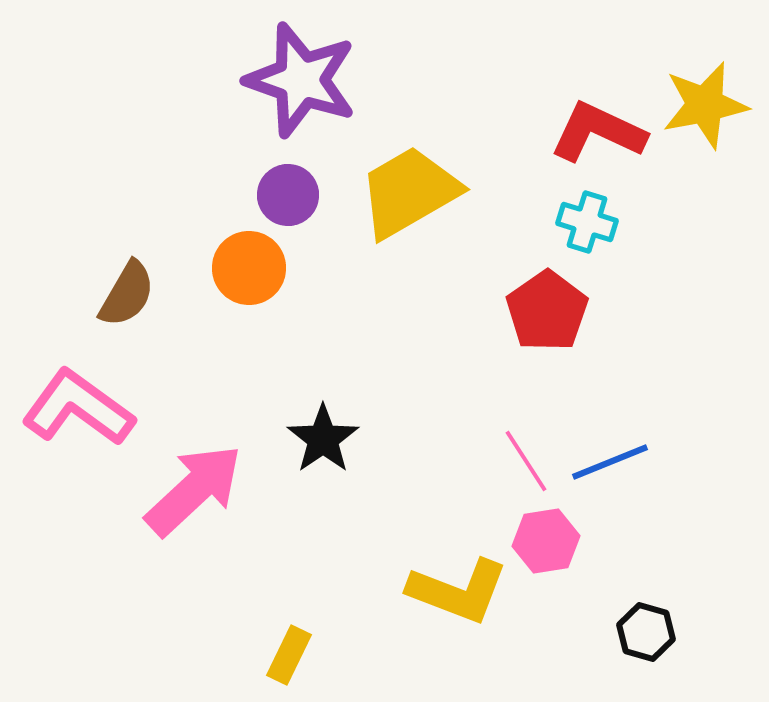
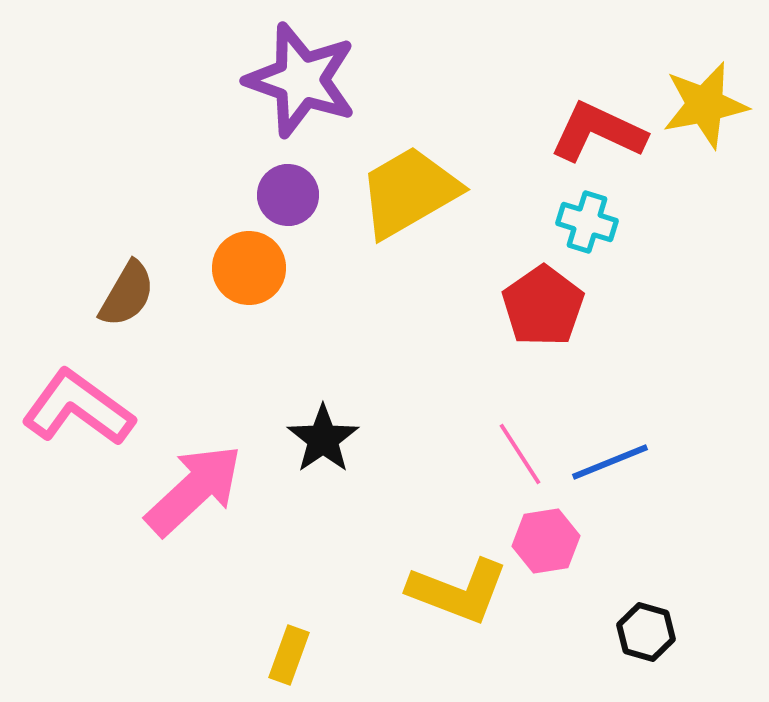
red pentagon: moved 4 px left, 5 px up
pink line: moved 6 px left, 7 px up
yellow rectangle: rotated 6 degrees counterclockwise
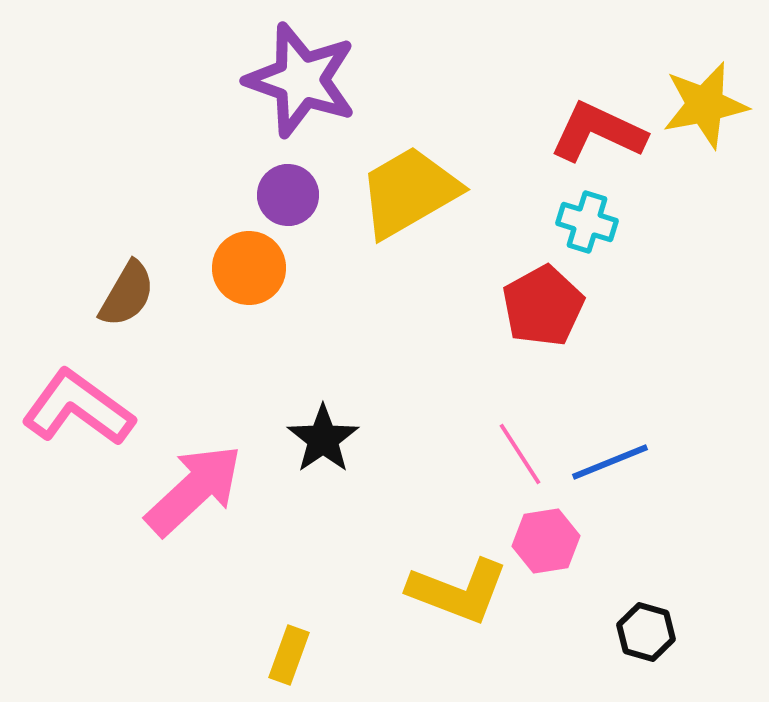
red pentagon: rotated 6 degrees clockwise
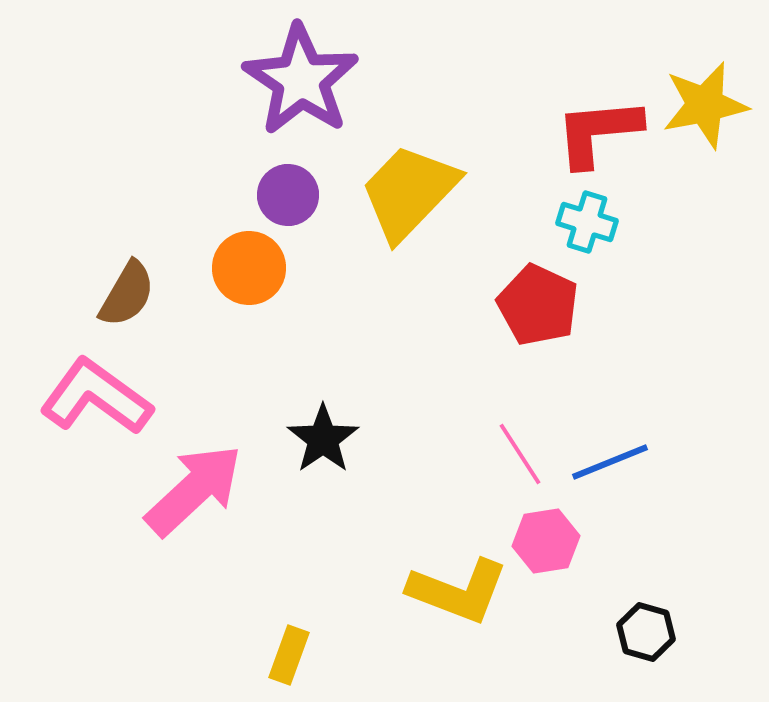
purple star: rotated 15 degrees clockwise
red L-shape: rotated 30 degrees counterclockwise
yellow trapezoid: rotated 16 degrees counterclockwise
red pentagon: moved 5 px left, 1 px up; rotated 18 degrees counterclockwise
pink L-shape: moved 18 px right, 11 px up
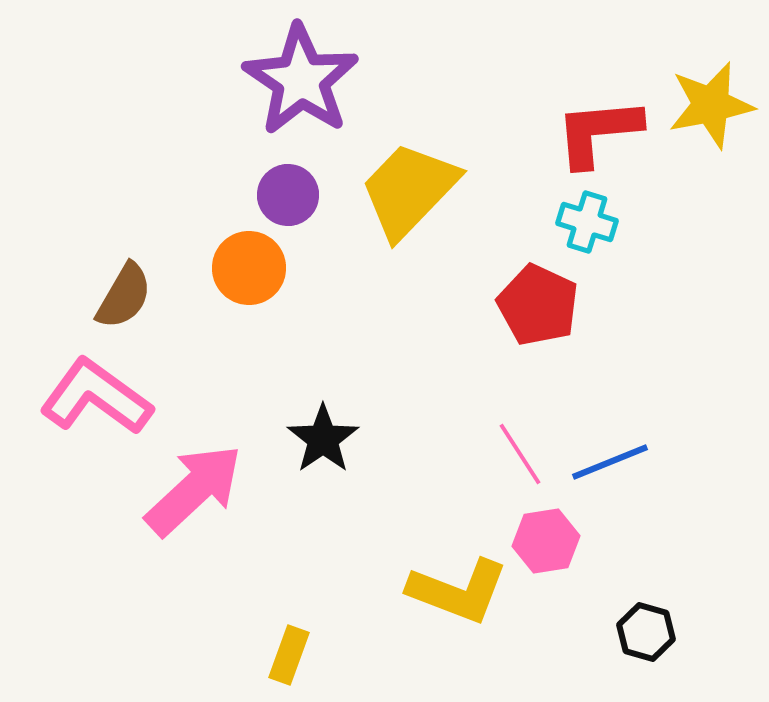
yellow star: moved 6 px right
yellow trapezoid: moved 2 px up
brown semicircle: moved 3 px left, 2 px down
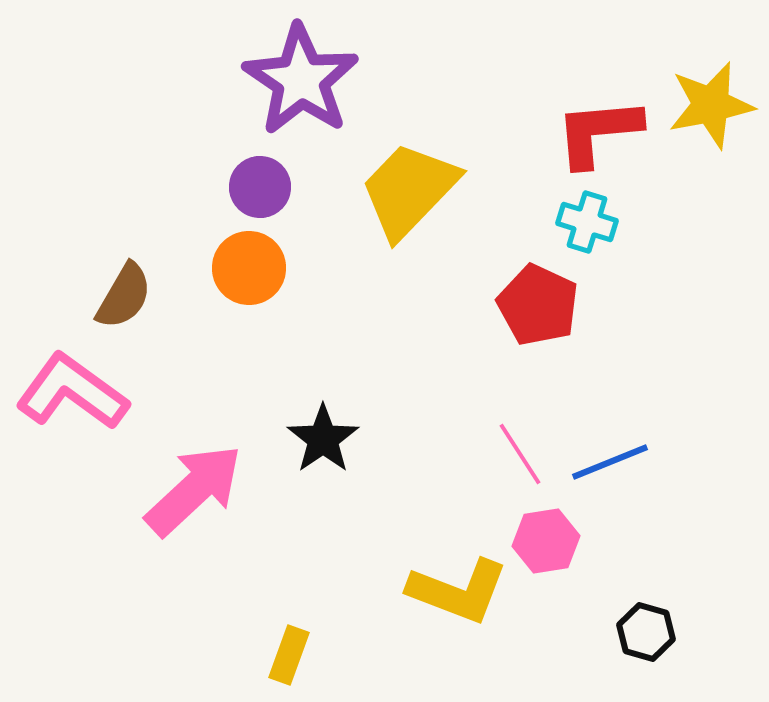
purple circle: moved 28 px left, 8 px up
pink L-shape: moved 24 px left, 5 px up
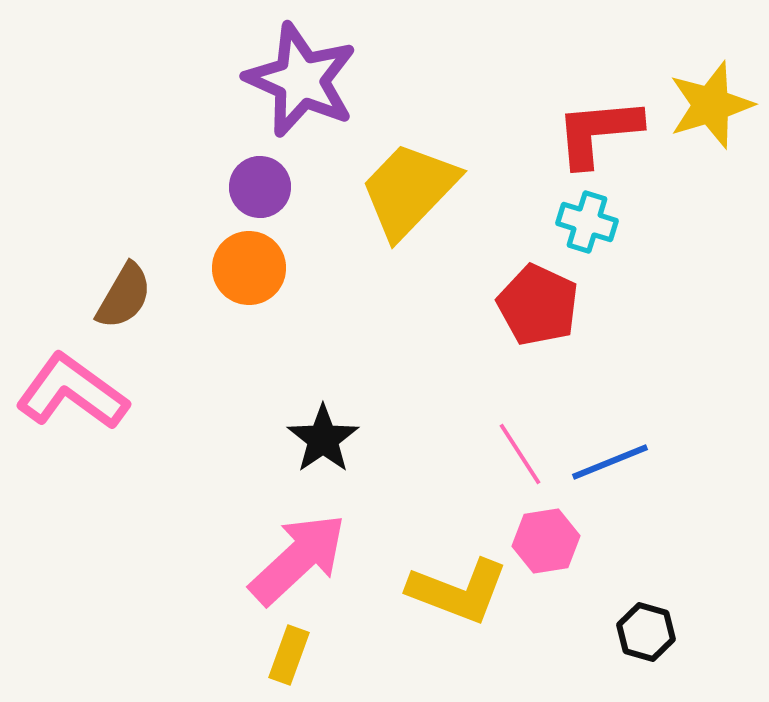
purple star: rotated 10 degrees counterclockwise
yellow star: rotated 6 degrees counterclockwise
pink arrow: moved 104 px right, 69 px down
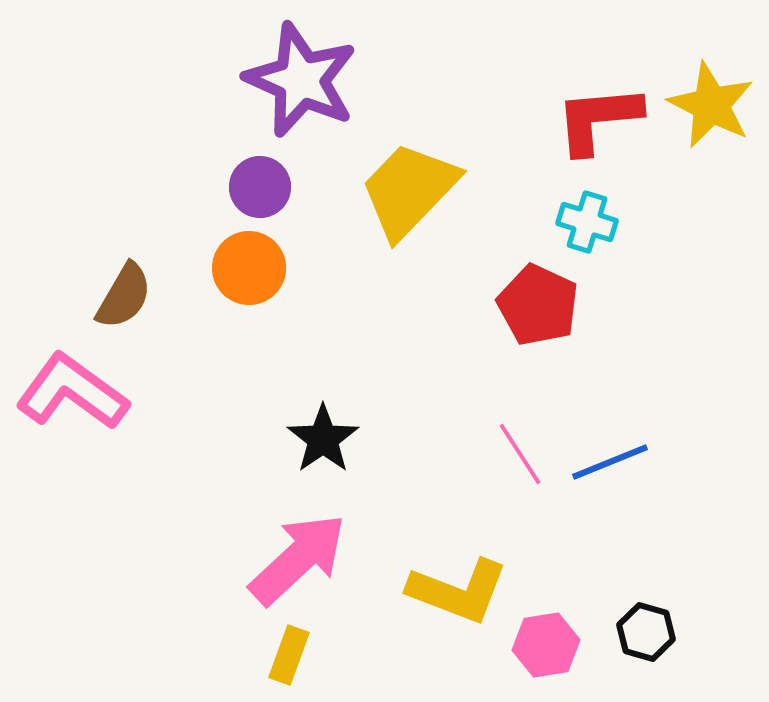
yellow star: rotated 28 degrees counterclockwise
red L-shape: moved 13 px up
pink hexagon: moved 104 px down
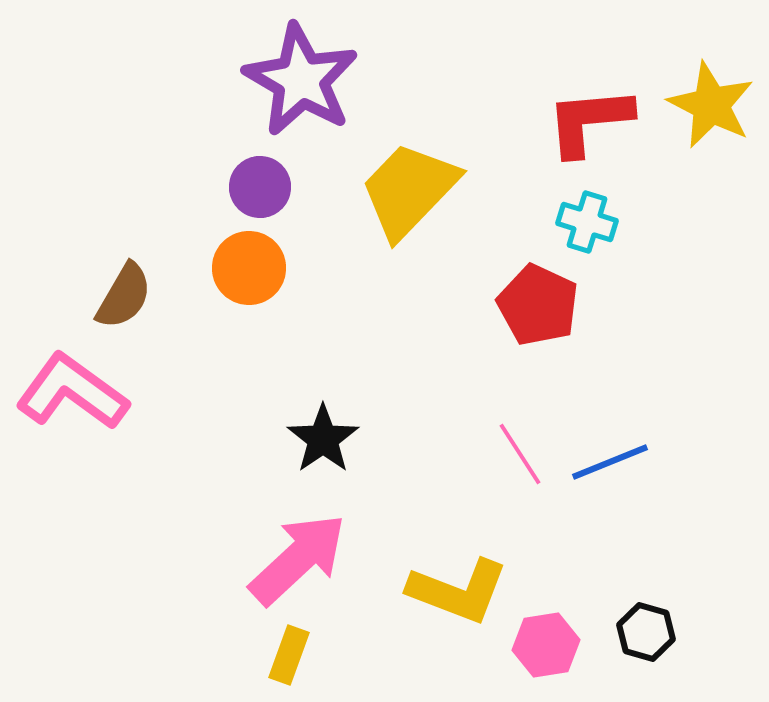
purple star: rotated 6 degrees clockwise
red L-shape: moved 9 px left, 2 px down
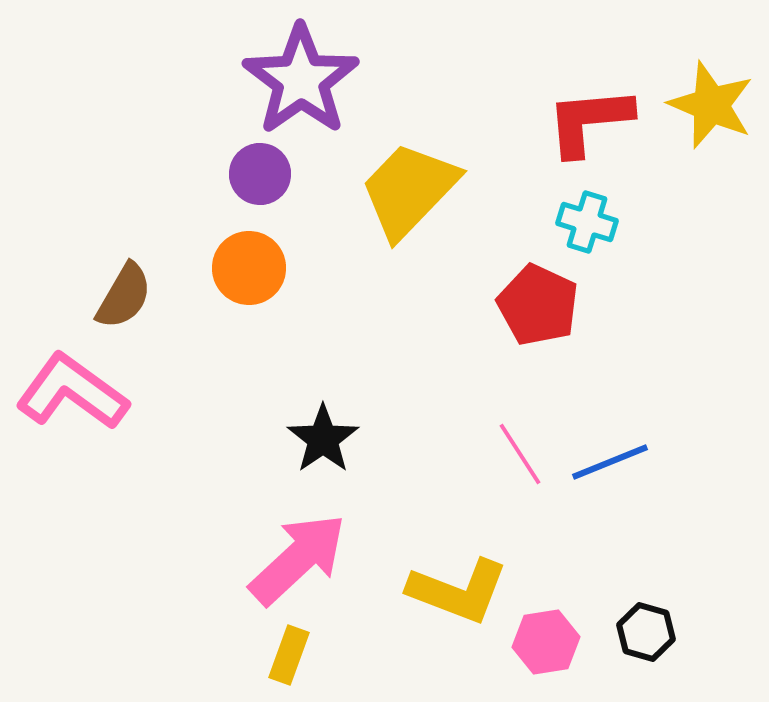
purple star: rotated 7 degrees clockwise
yellow star: rotated 4 degrees counterclockwise
purple circle: moved 13 px up
pink hexagon: moved 3 px up
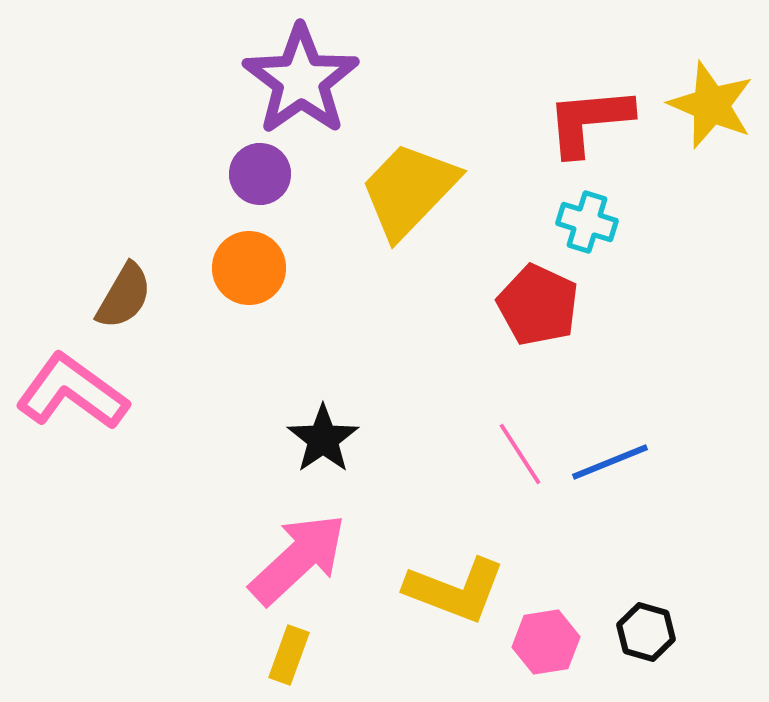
yellow L-shape: moved 3 px left, 1 px up
